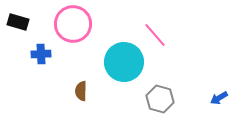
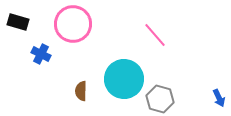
blue cross: rotated 30 degrees clockwise
cyan circle: moved 17 px down
blue arrow: rotated 84 degrees counterclockwise
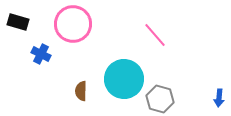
blue arrow: rotated 30 degrees clockwise
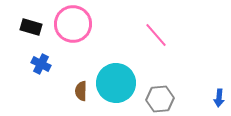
black rectangle: moved 13 px right, 5 px down
pink line: moved 1 px right
blue cross: moved 10 px down
cyan circle: moved 8 px left, 4 px down
gray hexagon: rotated 20 degrees counterclockwise
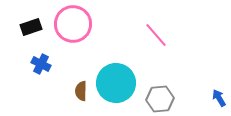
black rectangle: rotated 35 degrees counterclockwise
blue arrow: rotated 144 degrees clockwise
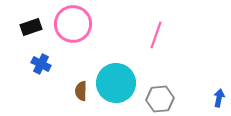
pink line: rotated 60 degrees clockwise
blue arrow: rotated 42 degrees clockwise
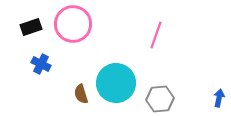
brown semicircle: moved 3 px down; rotated 18 degrees counterclockwise
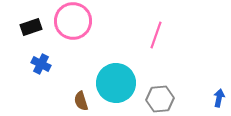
pink circle: moved 3 px up
brown semicircle: moved 7 px down
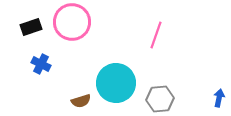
pink circle: moved 1 px left, 1 px down
brown semicircle: rotated 90 degrees counterclockwise
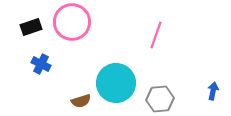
blue arrow: moved 6 px left, 7 px up
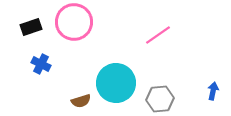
pink circle: moved 2 px right
pink line: moved 2 px right; rotated 36 degrees clockwise
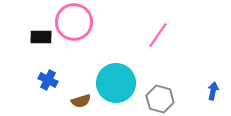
black rectangle: moved 10 px right, 10 px down; rotated 20 degrees clockwise
pink line: rotated 20 degrees counterclockwise
blue cross: moved 7 px right, 16 px down
gray hexagon: rotated 20 degrees clockwise
